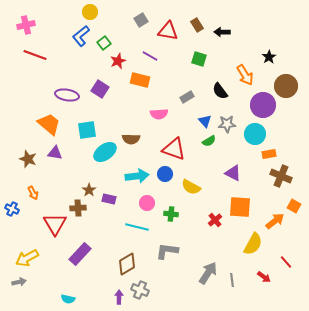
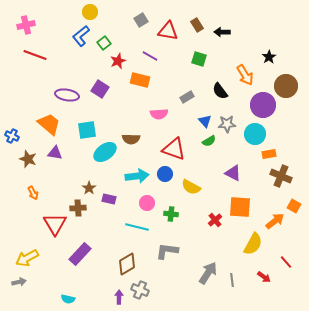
brown star at (89, 190): moved 2 px up
blue cross at (12, 209): moved 73 px up
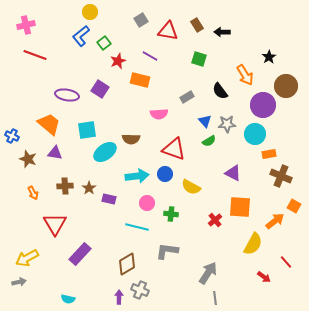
brown cross at (78, 208): moved 13 px left, 22 px up
gray line at (232, 280): moved 17 px left, 18 px down
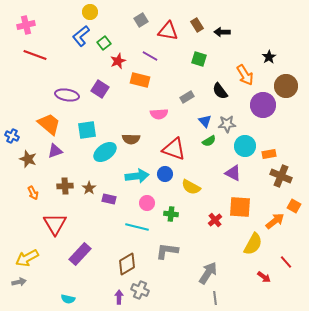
cyan circle at (255, 134): moved 10 px left, 12 px down
purple triangle at (55, 153): moved 2 px up; rotated 28 degrees counterclockwise
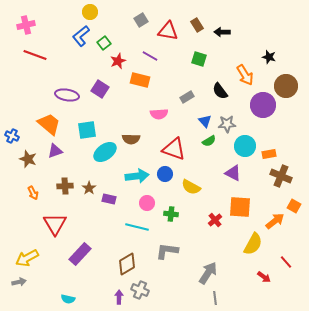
black star at (269, 57): rotated 24 degrees counterclockwise
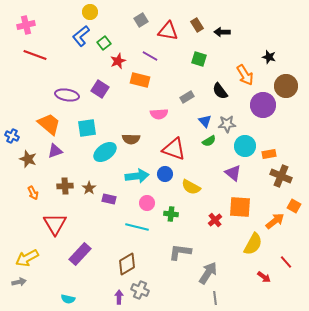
cyan square at (87, 130): moved 2 px up
purple triangle at (233, 173): rotated 12 degrees clockwise
gray L-shape at (167, 251): moved 13 px right, 1 px down
